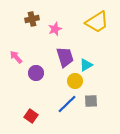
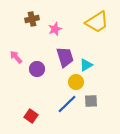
purple circle: moved 1 px right, 4 px up
yellow circle: moved 1 px right, 1 px down
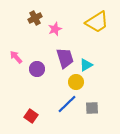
brown cross: moved 3 px right, 1 px up; rotated 16 degrees counterclockwise
purple trapezoid: moved 1 px down
gray square: moved 1 px right, 7 px down
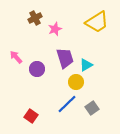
gray square: rotated 32 degrees counterclockwise
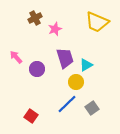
yellow trapezoid: rotated 55 degrees clockwise
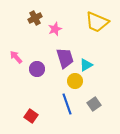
yellow circle: moved 1 px left, 1 px up
blue line: rotated 65 degrees counterclockwise
gray square: moved 2 px right, 4 px up
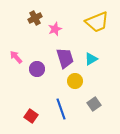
yellow trapezoid: rotated 45 degrees counterclockwise
cyan triangle: moved 5 px right, 6 px up
blue line: moved 6 px left, 5 px down
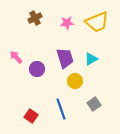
pink star: moved 12 px right, 6 px up; rotated 16 degrees clockwise
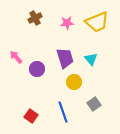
cyan triangle: rotated 40 degrees counterclockwise
yellow circle: moved 1 px left, 1 px down
blue line: moved 2 px right, 3 px down
